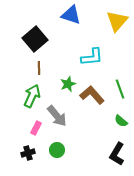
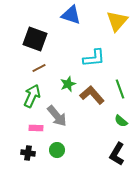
black square: rotated 30 degrees counterclockwise
cyan L-shape: moved 2 px right, 1 px down
brown line: rotated 64 degrees clockwise
pink rectangle: rotated 64 degrees clockwise
black cross: rotated 24 degrees clockwise
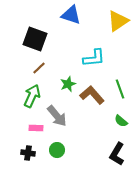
yellow triangle: moved 1 px right; rotated 15 degrees clockwise
brown line: rotated 16 degrees counterclockwise
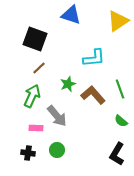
brown L-shape: moved 1 px right
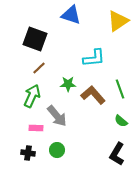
green star: rotated 21 degrees clockwise
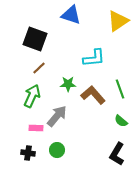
gray arrow: rotated 100 degrees counterclockwise
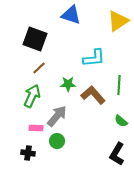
green line: moved 1 px left, 4 px up; rotated 24 degrees clockwise
green circle: moved 9 px up
